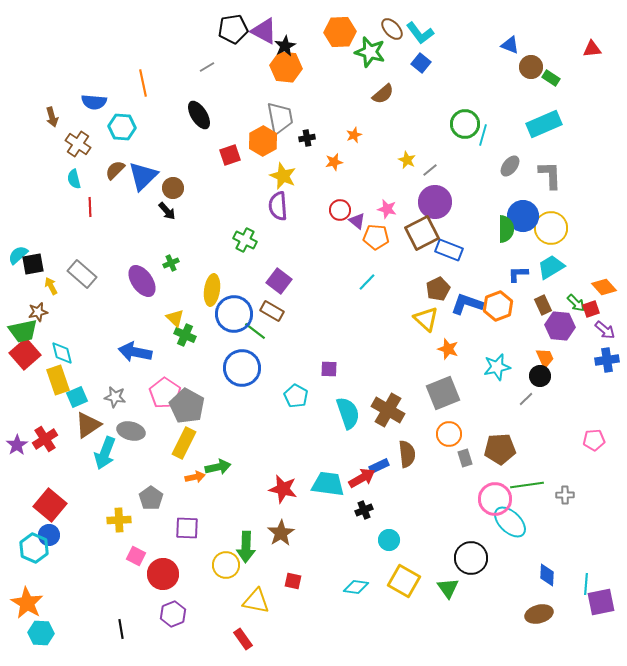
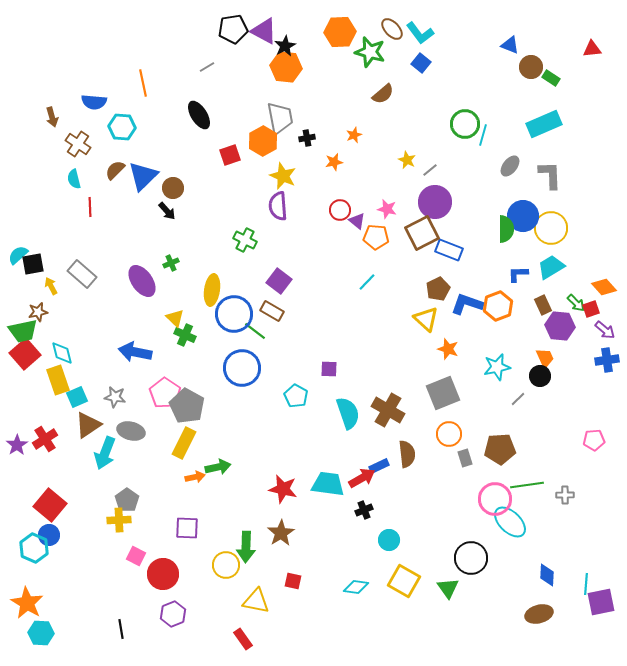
gray line at (526, 399): moved 8 px left
gray pentagon at (151, 498): moved 24 px left, 2 px down
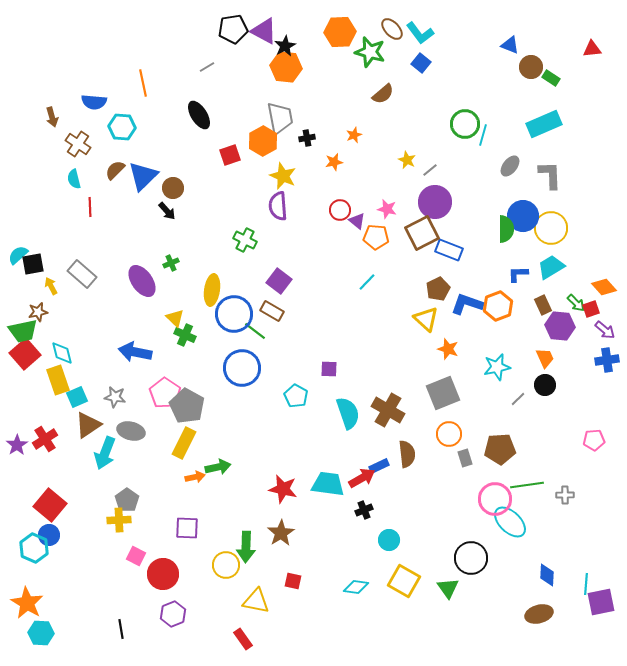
black circle at (540, 376): moved 5 px right, 9 px down
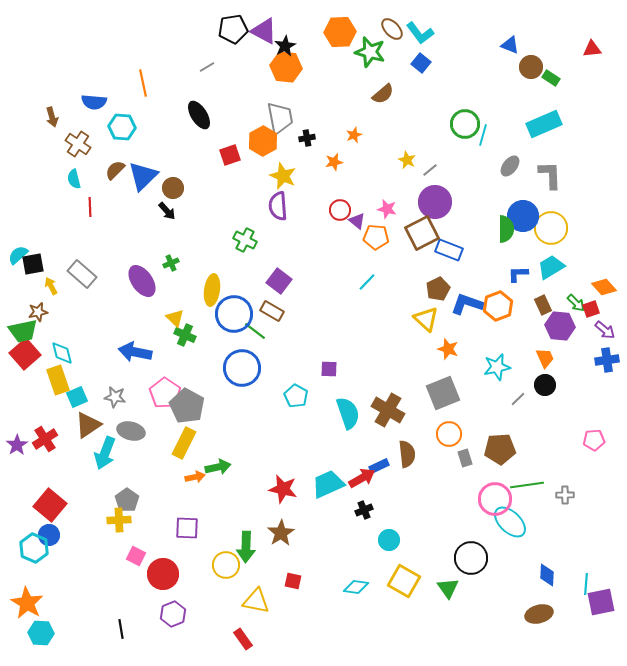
cyan trapezoid at (328, 484): rotated 32 degrees counterclockwise
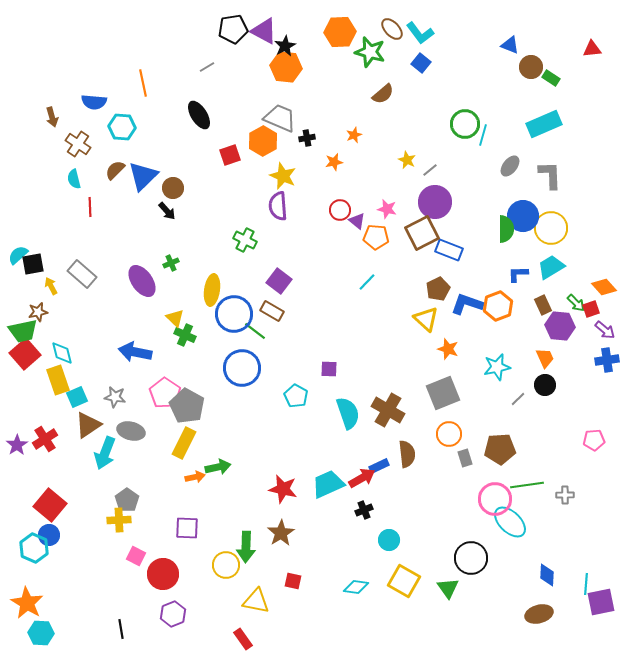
gray trapezoid at (280, 118): rotated 56 degrees counterclockwise
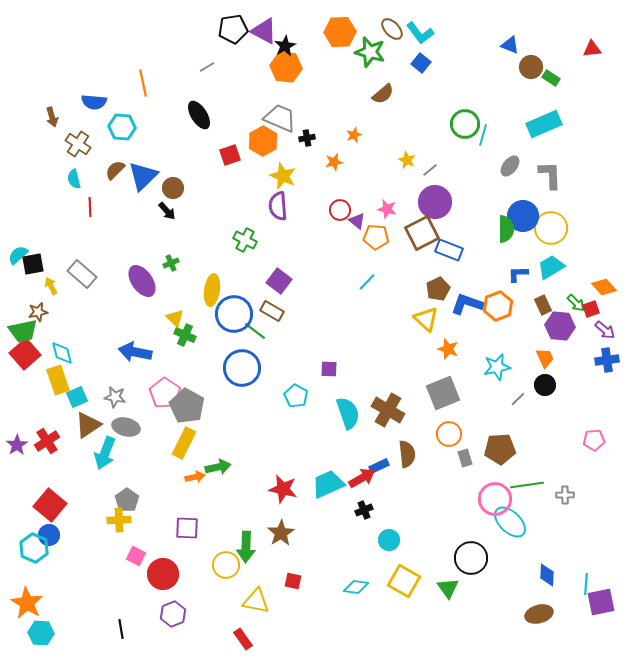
gray ellipse at (131, 431): moved 5 px left, 4 px up
red cross at (45, 439): moved 2 px right, 2 px down
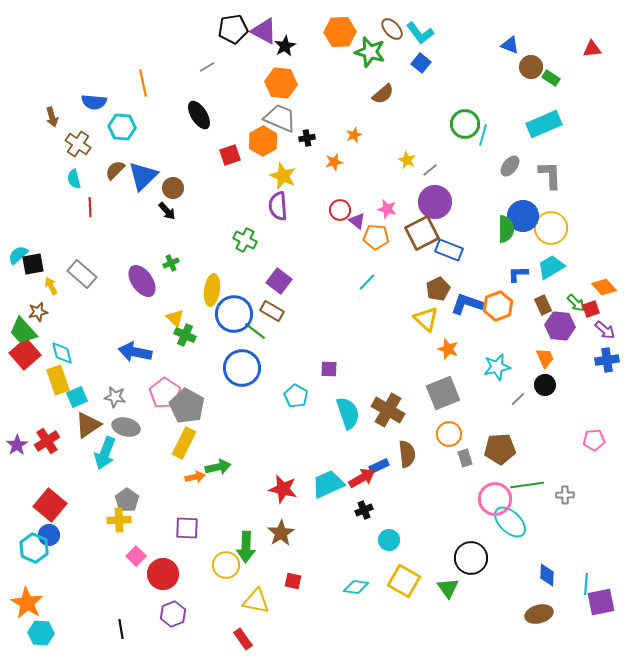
orange hexagon at (286, 67): moved 5 px left, 16 px down
green trapezoid at (23, 331): rotated 60 degrees clockwise
pink square at (136, 556): rotated 18 degrees clockwise
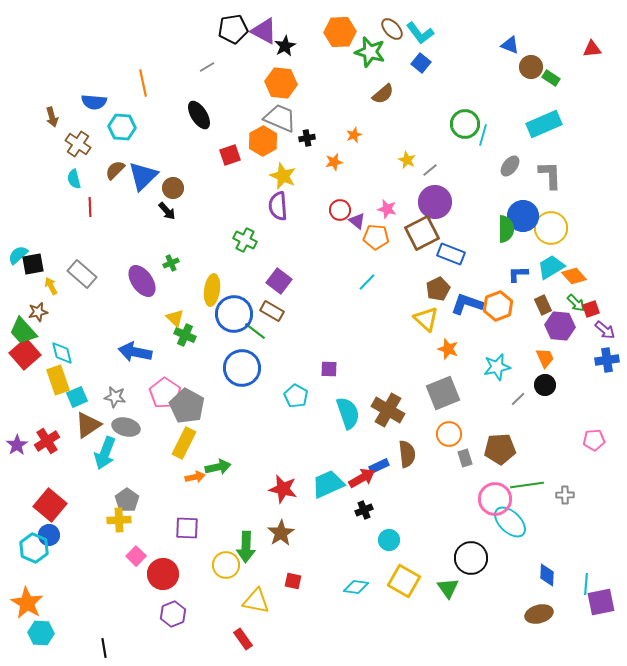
blue rectangle at (449, 250): moved 2 px right, 4 px down
orange diamond at (604, 287): moved 30 px left, 11 px up
black line at (121, 629): moved 17 px left, 19 px down
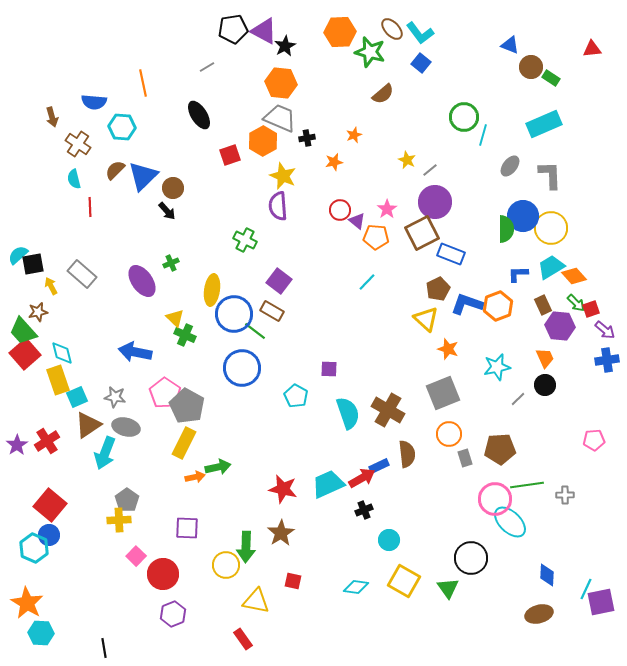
green circle at (465, 124): moved 1 px left, 7 px up
pink star at (387, 209): rotated 24 degrees clockwise
cyan line at (586, 584): moved 5 px down; rotated 20 degrees clockwise
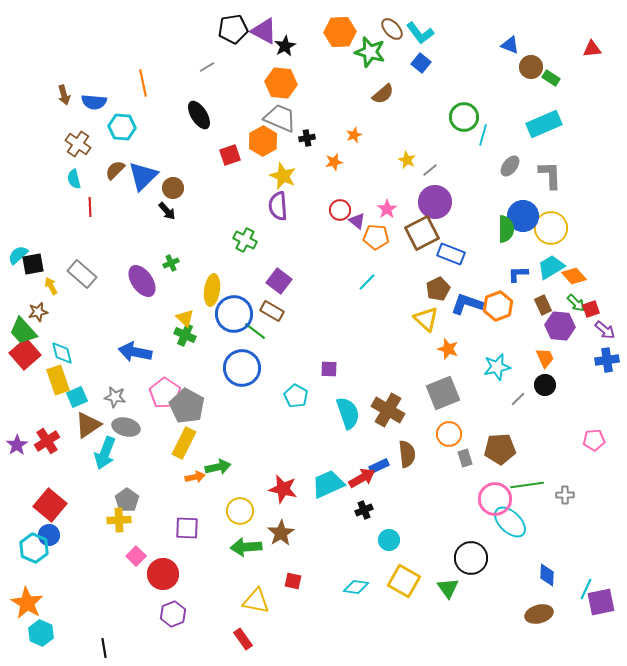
brown arrow at (52, 117): moved 12 px right, 22 px up
yellow triangle at (175, 318): moved 10 px right
green arrow at (246, 547): rotated 84 degrees clockwise
yellow circle at (226, 565): moved 14 px right, 54 px up
cyan hexagon at (41, 633): rotated 20 degrees clockwise
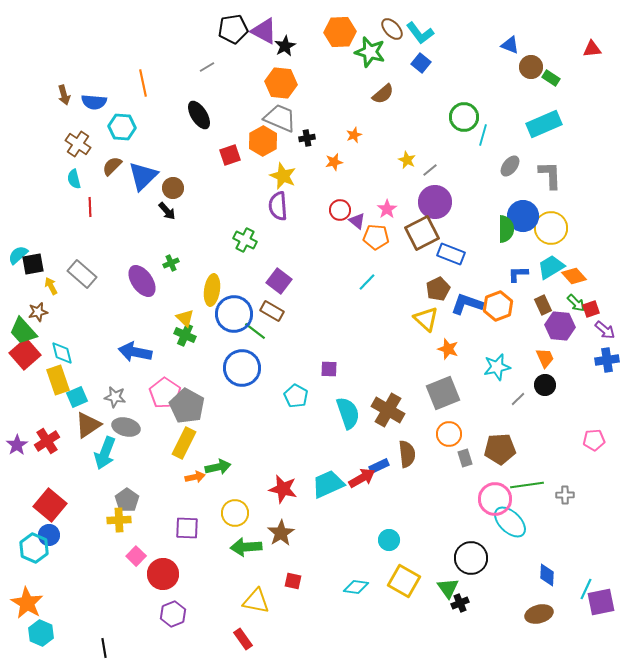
brown semicircle at (115, 170): moved 3 px left, 4 px up
black cross at (364, 510): moved 96 px right, 93 px down
yellow circle at (240, 511): moved 5 px left, 2 px down
